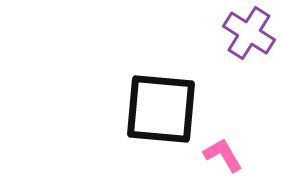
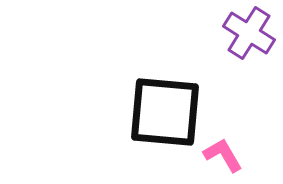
black square: moved 4 px right, 3 px down
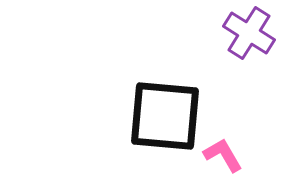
black square: moved 4 px down
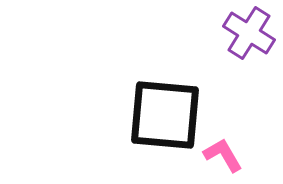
black square: moved 1 px up
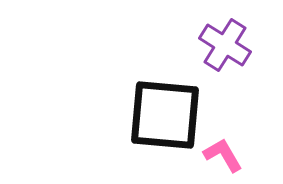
purple cross: moved 24 px left, 12 px down
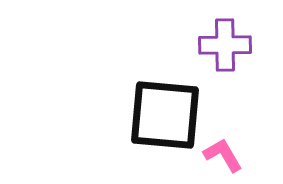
purple cross: rotated 33 degrees counterclockwise
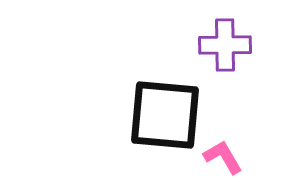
pink L-shape: moved 2 px down
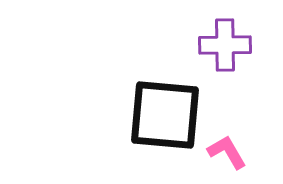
pink L-shape: moved 4 px right, 5 px up
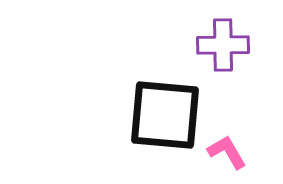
purple cross: moved 2 px left
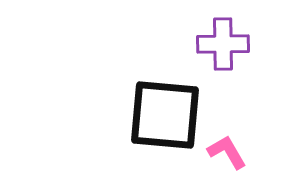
purple cross: moved 1 px up
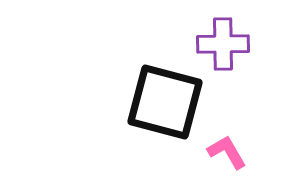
black square: moved 13 px up; rotated 10 degrees clockwise
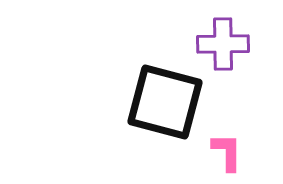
pink L-shape: rotated 30 degrees clockwise
